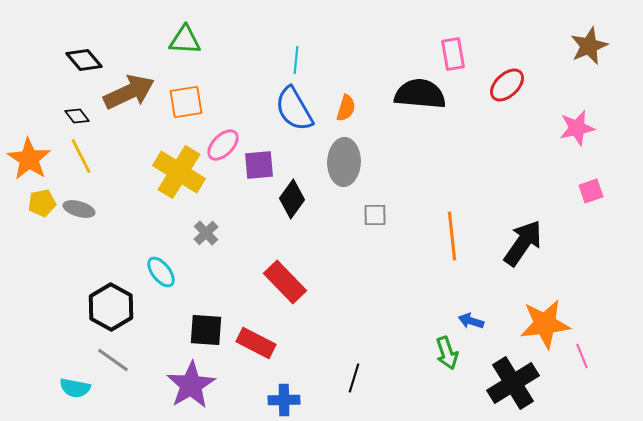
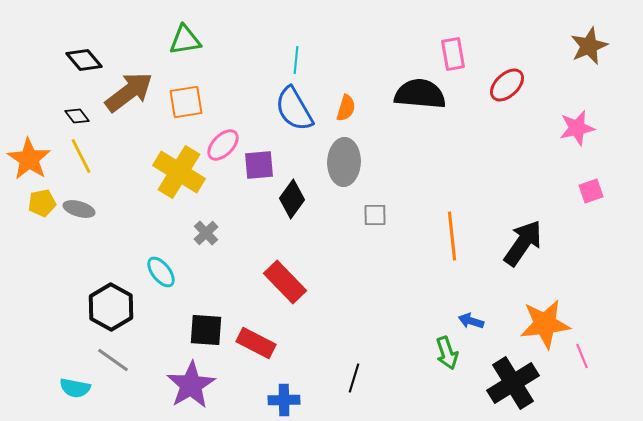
green triangle at (185, 40): rotated 12 degrees counterclockwise
brown arrow at (129, 92): rotated 12 degrees counterclockwise
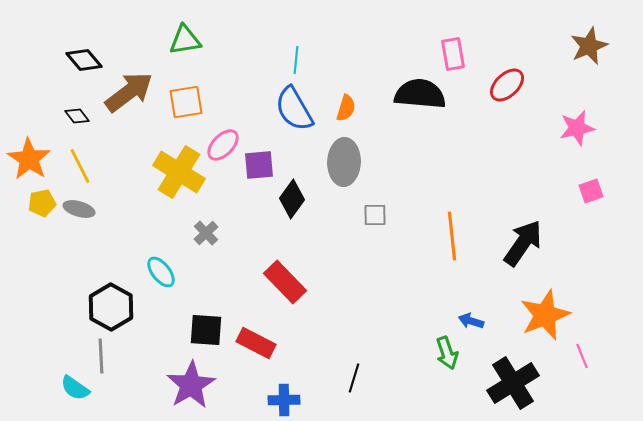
yellow line at (81, 156): moved 1 px left, 10 px down
orange star at (545, 324): moved 9 px up; rotated 15 degrees counterclockwise
gray line at (113, 360): moved 12 px left, 4 px up; rotated 52 degrees clockwise
cyan semicircle at (75, 388): rotated 24 degrees clockwise
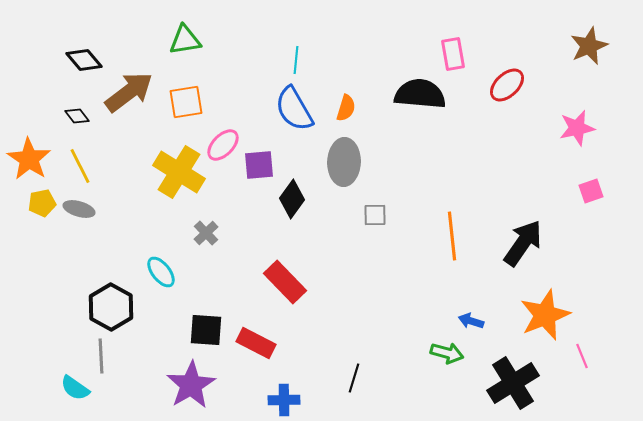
green arrow at (447, 353): rotated 56 degrees counterclockwise
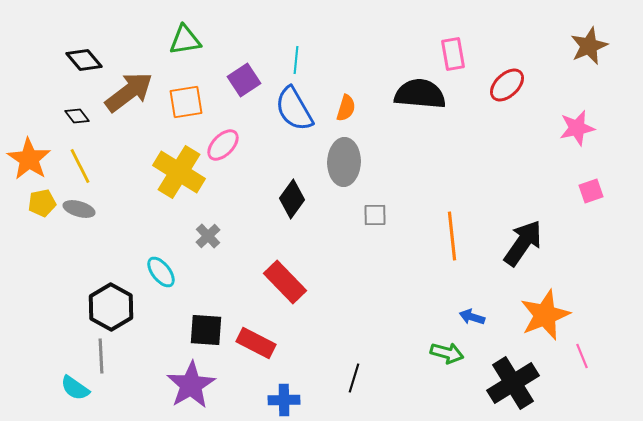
purple square at (259, 165): moved 15 px left, 85 px up; rotated 28 degrees counterclockwise
gray cross at (206, 233): moved 2 px right, 3 px down
blue arrow at (471, 321): moved 1 px right, 4 px up
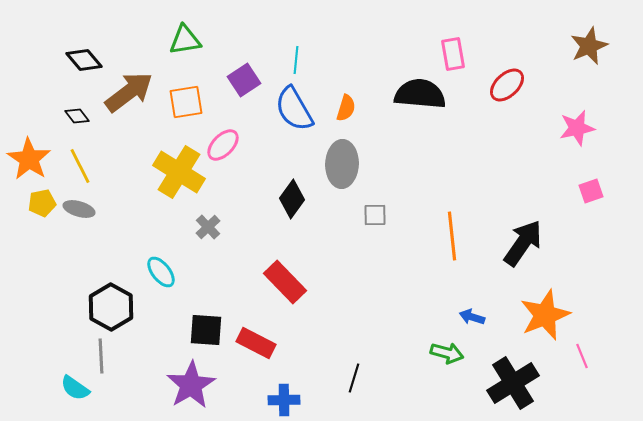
gray ellipse at (344, 162): moved 2 px left, 2 px down
gray cross at (208, 236): moved 9 px up
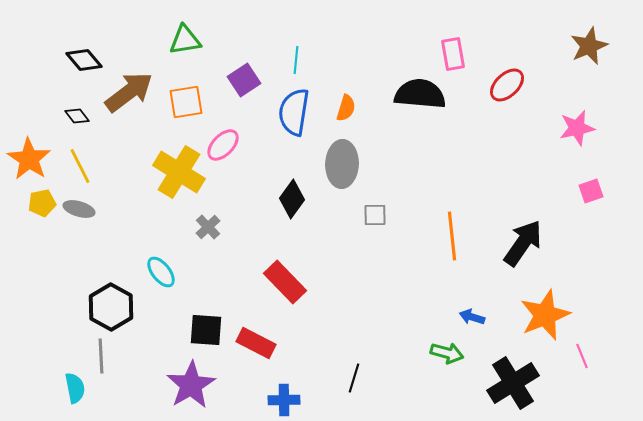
blue semicircle at (294, 109): moved 3 px down; rotated 39 degrees clockwise
cyan semicircle at (75, 388): rotated 136 degrees counterclockwise
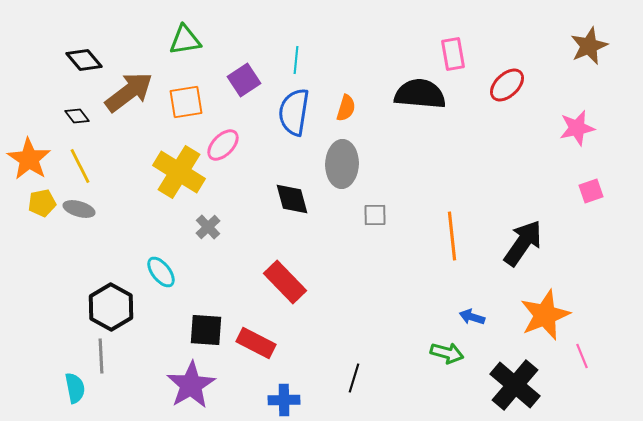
black diamond at (292, 199): rotated 51 degrees counterclockwise
black cross at (513, 383): moved 2 px right, 2 px down; rotated 18 degrees counterclockwise
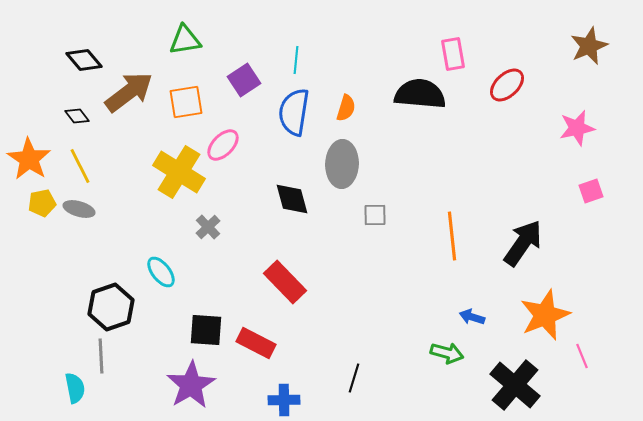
black hexagon at (111, 307): rotated 12 degrees clockwise
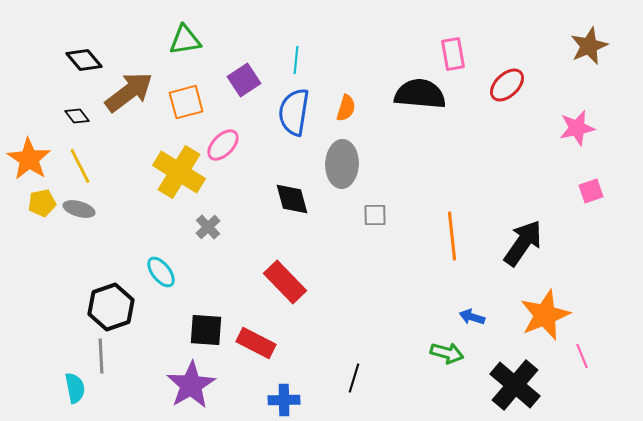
orange square at (186, 102): rotated 6 degrees counterclockwise
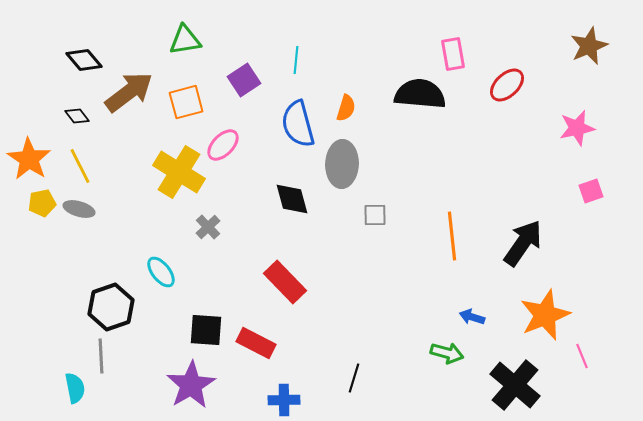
blue semicircle at (294, 112): moved 4 px right, 12 px down; rotated 24 degrees counterclockwise
